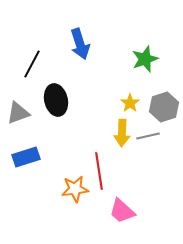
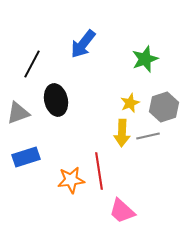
blue arrow: moved 3 px right; rotated 56 degrees clockwise
yellow star: rotated 12 degrees clockwise
orange star: moved 4 px left, 9 px up
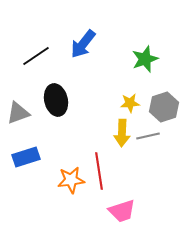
black line: moved 4 px right, 8 px up; rotated 28 degrees clockwise
yellow star: rotated 18 degrees clockwise
pink trapezoid: rotated 60 degrees counterclockwise
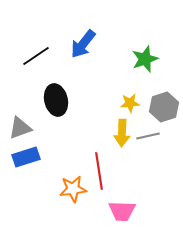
gray triangle: moved 2 px right, 15 px down
orange star: moved 2 px right, 9 px down
pink trapezoid: rotated 20 degrees clockwise
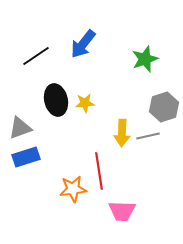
yellow star: moved 45 px left
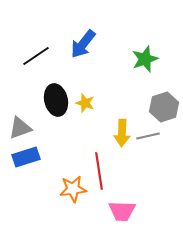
yellow star: rotated 24 degrees clockwise
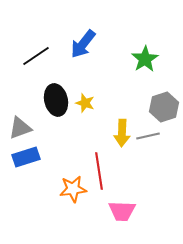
green star: rotated 12 degrees counterclockwise
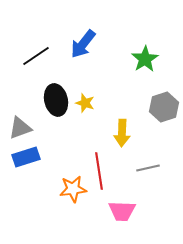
gray line: moved 32 px down
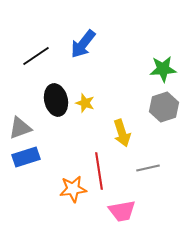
green star: moved 18 px right, 10 px down; rotated 28 degrees clockwise
yellow arrow: rotated 20 degrees counterclockwise
pink trapezoid: rotated 12 degrees counterclockwise
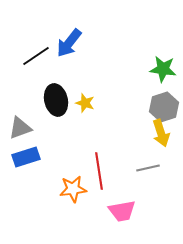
blue arrow: moved 14 px left, 1 px up
green star: rotated 12 degrees clockwise
yellow arrow: moved 39 px right
